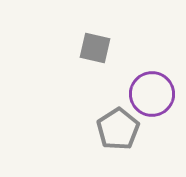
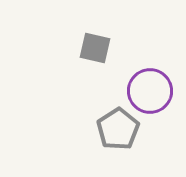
purple circle: moved 2 px left, 3 px up
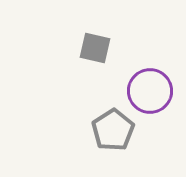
gray pentagon: moved 5 px left, 1 px down
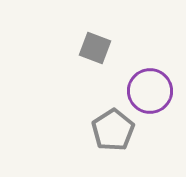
gray square: rotated 8 degrees clockwise
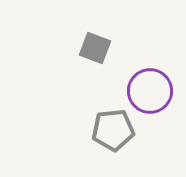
gray pentagon: rotated 27 degrees clockwise
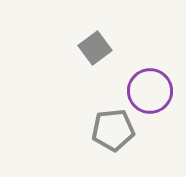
gray square: rotated 32 degrees clockwise
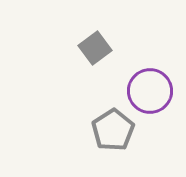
gray pentagon: rotated 27 degrees counterclockwise
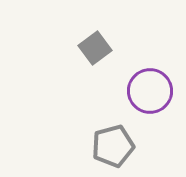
gray pentagon: moved 16 px down; rotated 18 degrees clockwise
